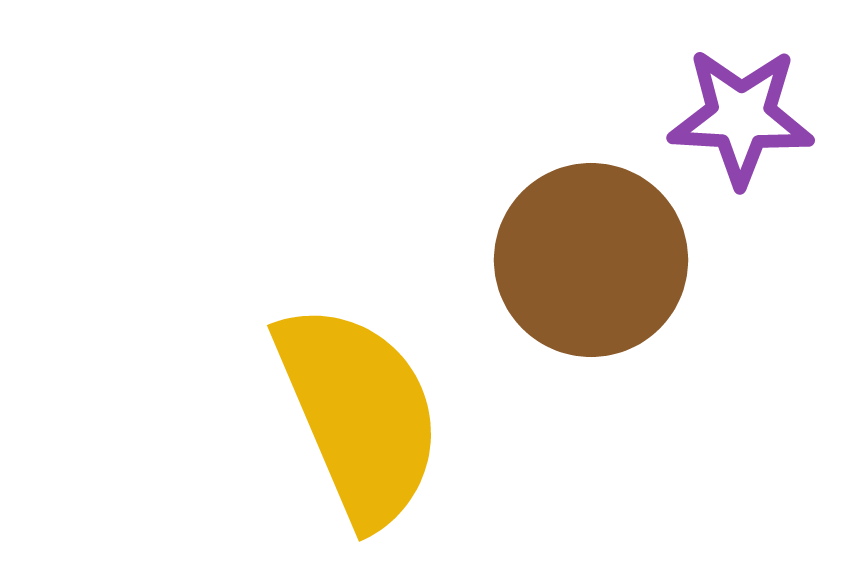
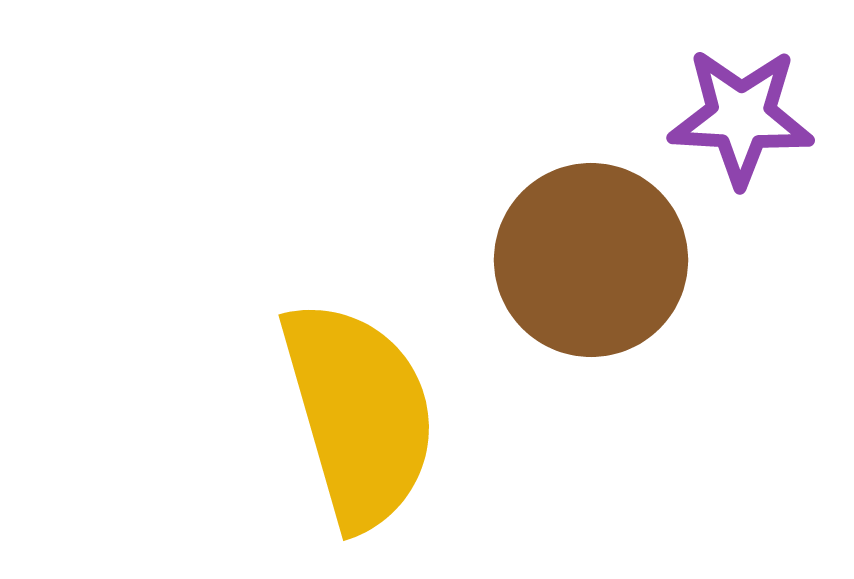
yellow semicircle: rotated 7 degrees clockwise
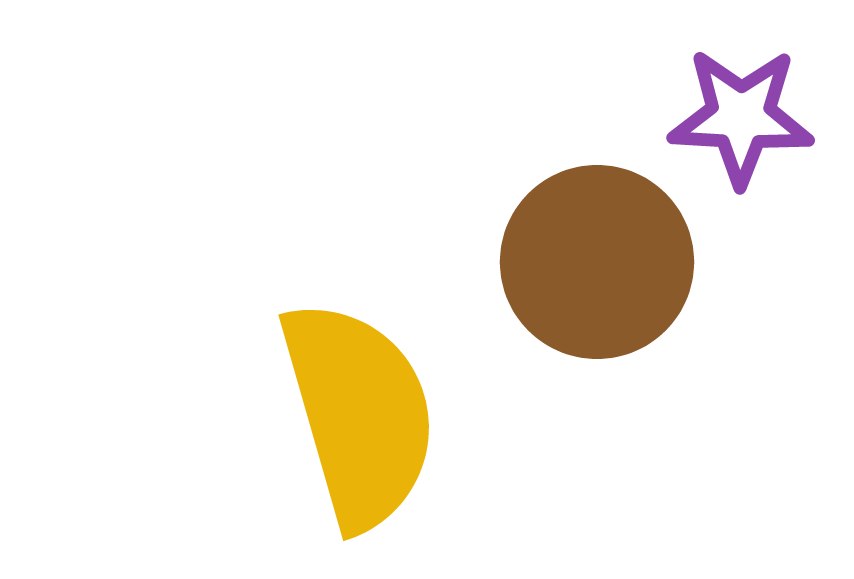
brown circle: moved 6 px right, 2 px down
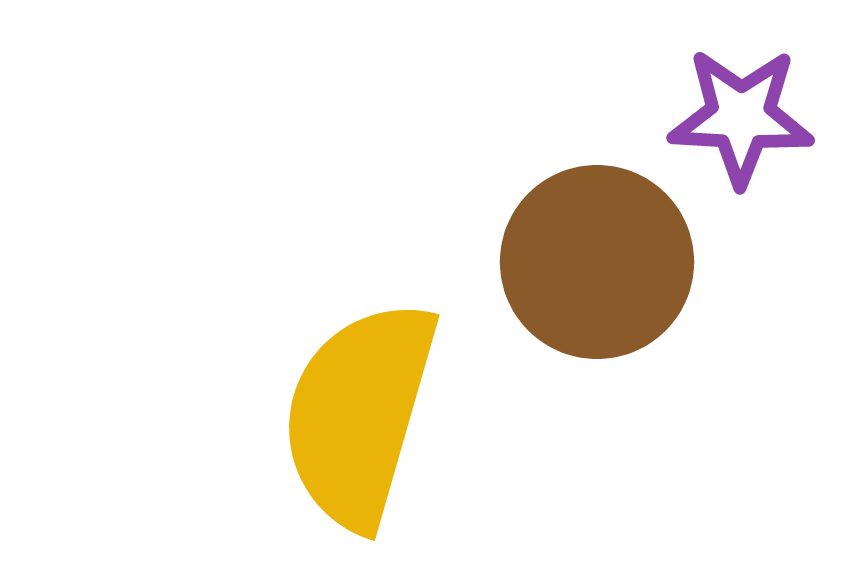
yellow semicircle: rotated 148 degrees counterclockwise
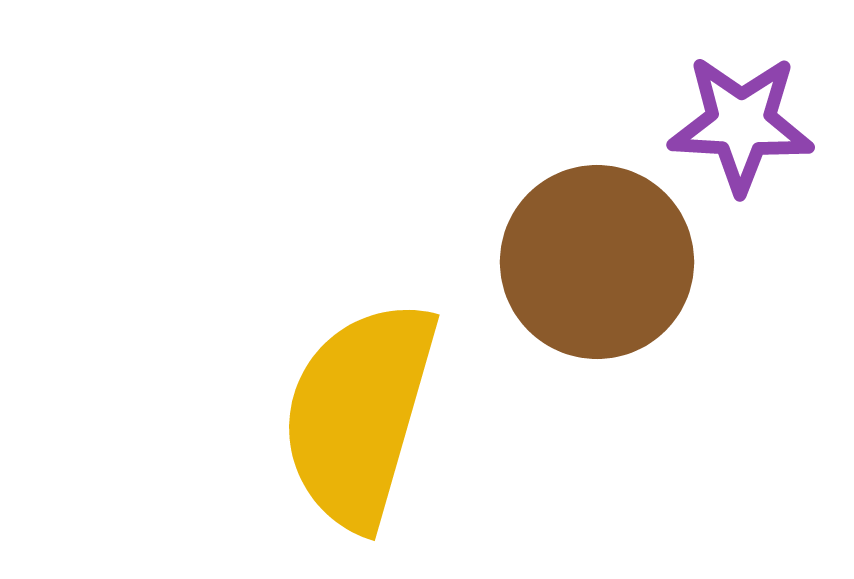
purple star: moved 7 px down
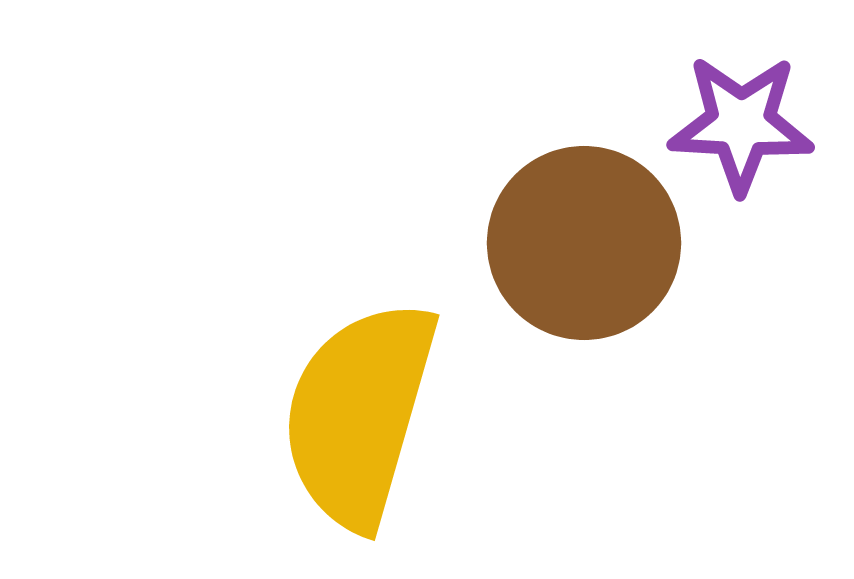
brown circle: moved 13 px left, 19 px up
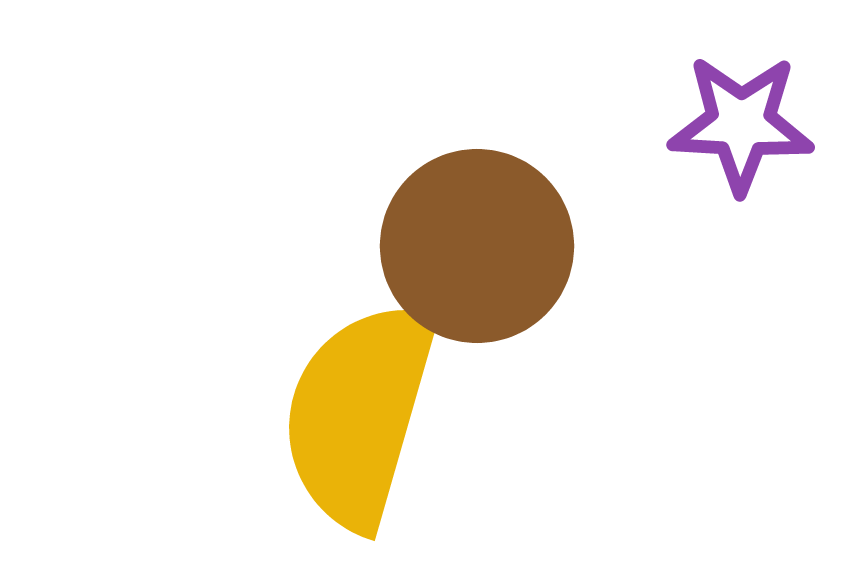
brown circle: moved 107 px left, 3 px down
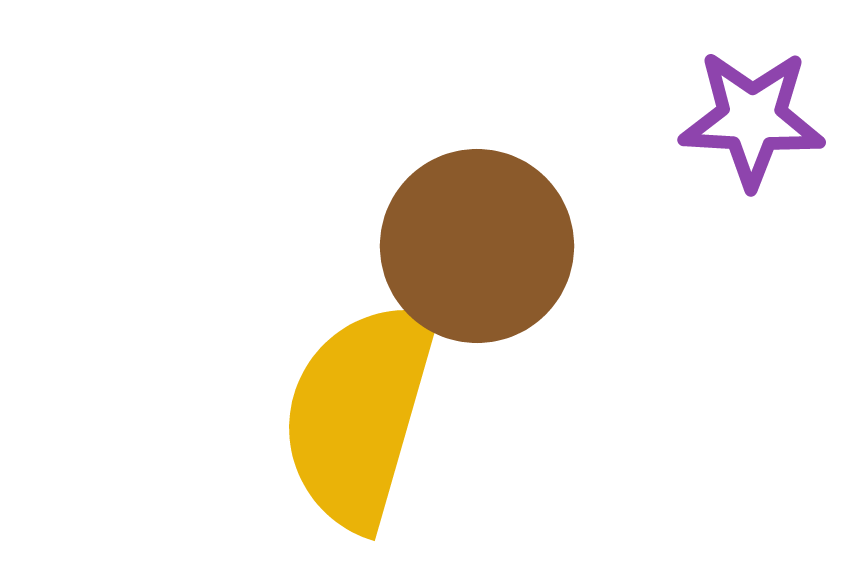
purple star: moved 11 px right, 5 px up
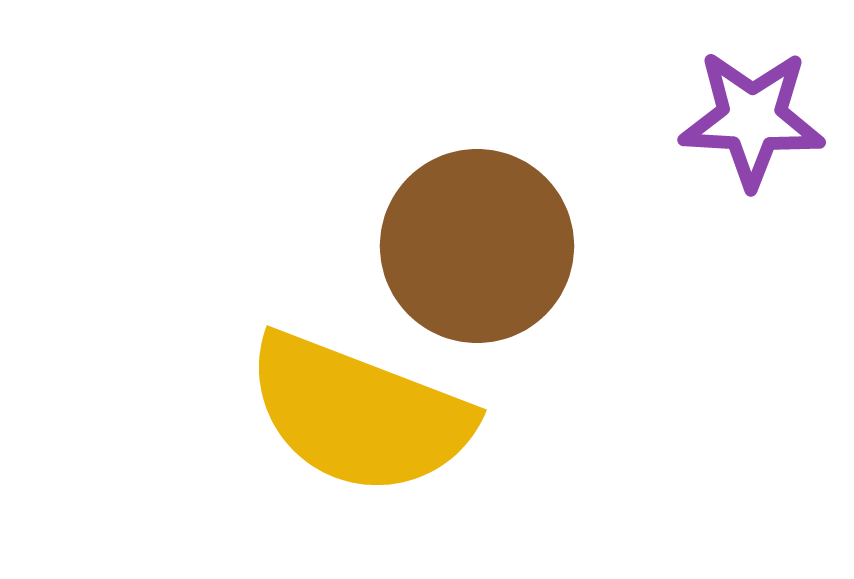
yellow semicircle: rotated 85 degrees counterclockwise
